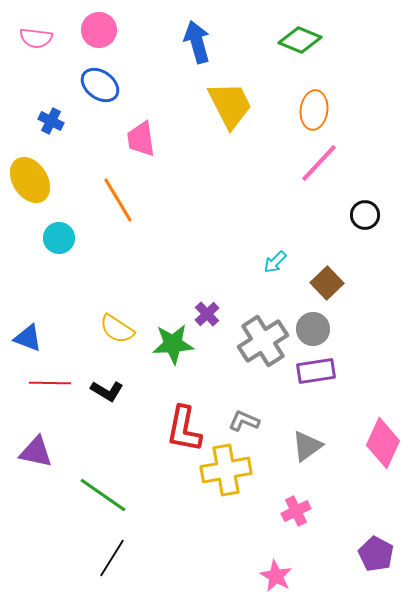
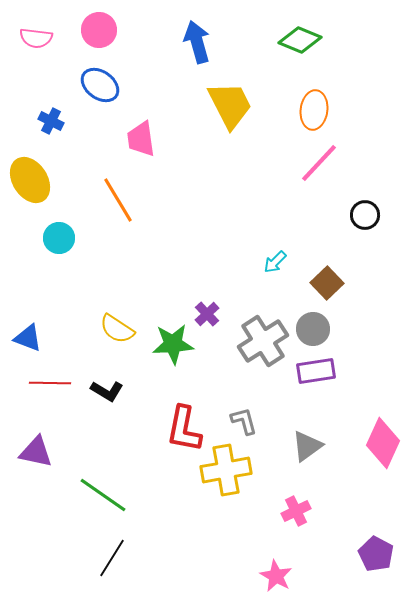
gray L-shape: rotated 52 degrees clockwise
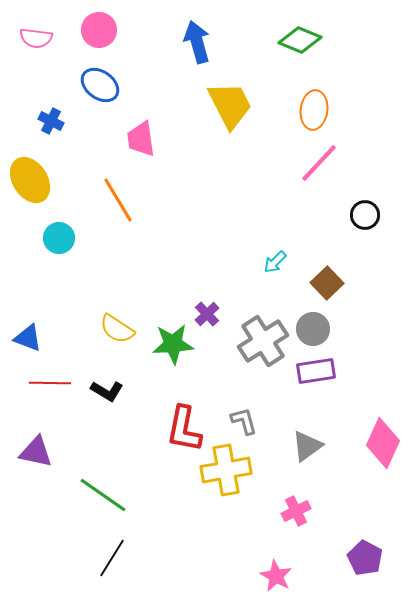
purple pentagon: moved 11 px left, 4 px down
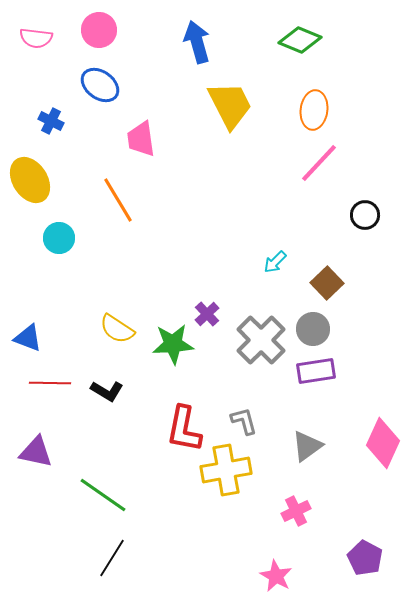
gray cross: moved 2 px left, 1 px up; rotated 12 degrees counterclockwise
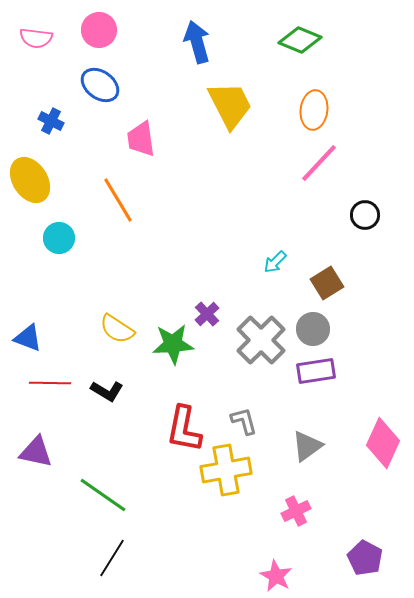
brown square: rotated 12 degrees clockwise
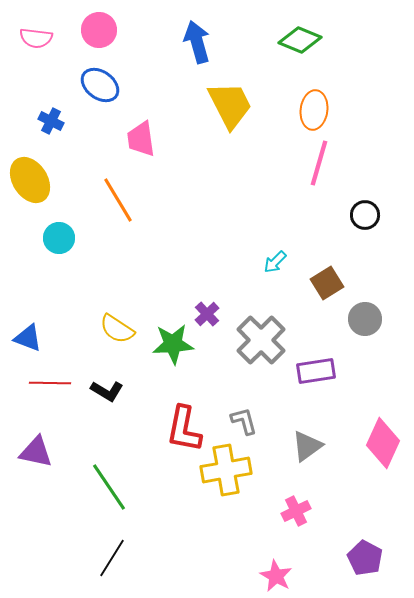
pink line: rotated 27 degrees counterclockwise
gray circle: moved 52 px right, 10 px up
green line: moved 6 px right, 8 px up; rotated 21 degrees clockwise
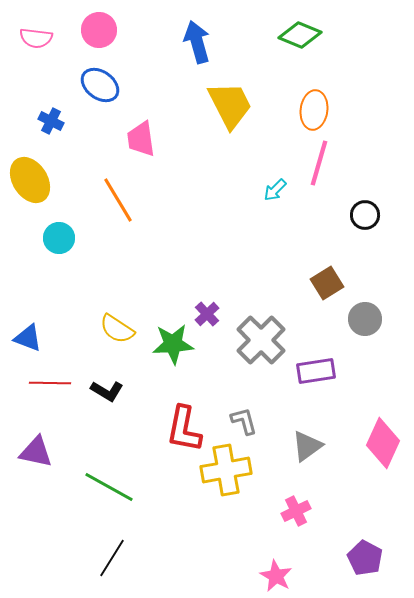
green diamond: moved 5 px up
cyan arrow: moved 72 px up
green line: rotated 27 degrees counterclockwise
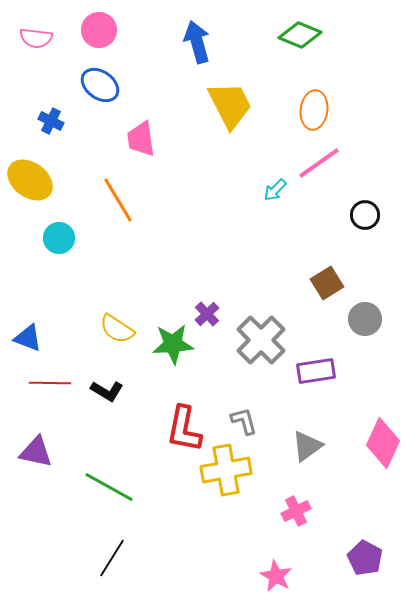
pink line: rotated 39 degrees clockwise
yellow ellipse: rotated 21 degrees counterclockwise
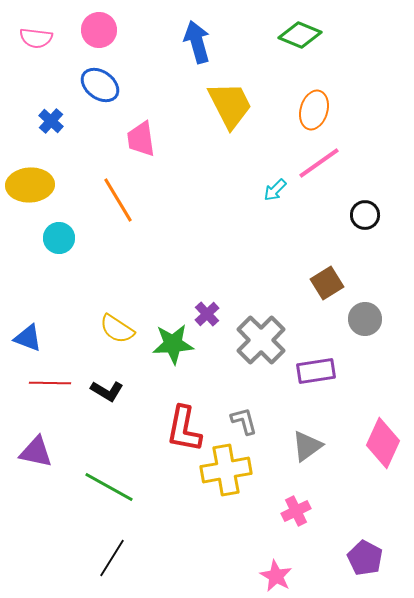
orange ellipse: rotated 9 degrees clockwise
blue cross: rotated 15 degrees clockwise
yellow ellipse: moved 5 px down; rotated 39 degrees counterclockwise
